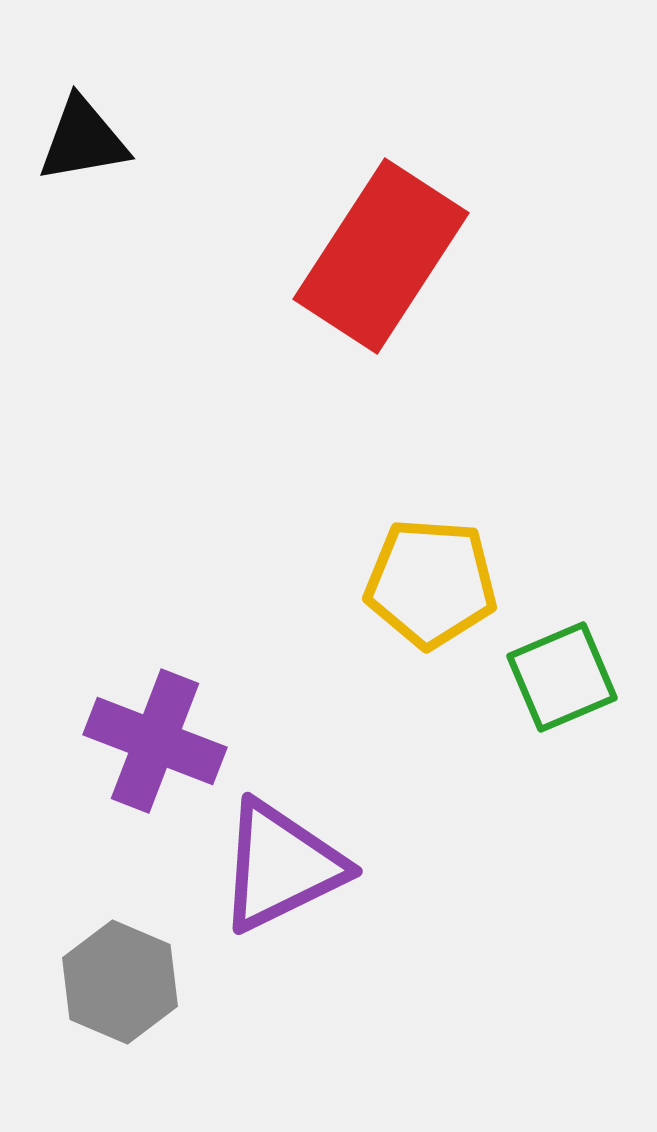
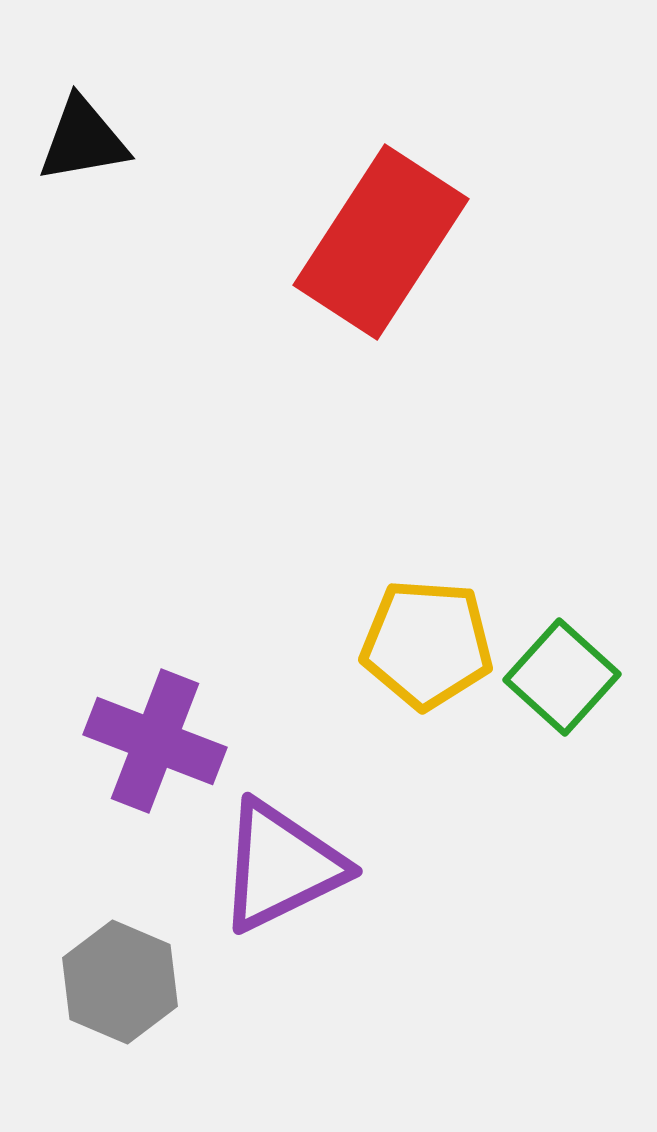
red rectangle: moved 14 px up
yellow pentagon: moved 4 px left, 61 px down
green square: rotated 25 degrees counterclockwise
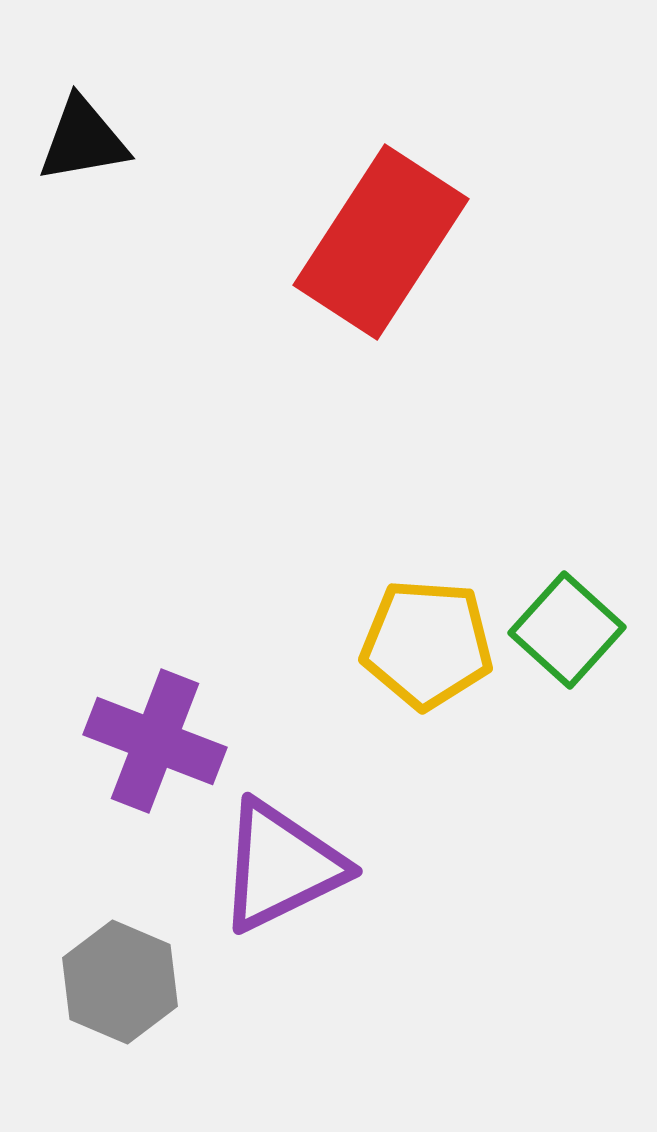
green square: moved 5 px right, 47 px up
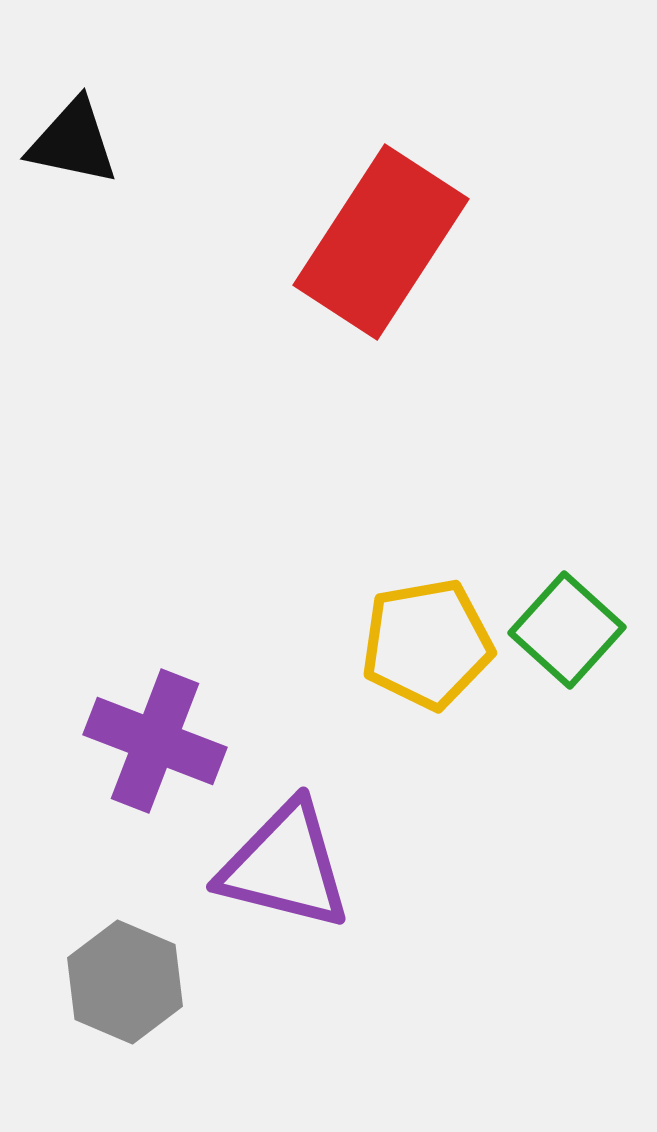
black triangle: moved 10 px left, 2 px down; rotated 22 degrees clockwise
yellow pentagon: rotated 14 degrees counterclockwise
purple triangle: moved 4 px right; rotated 40 degrees clockwise
gray hexagon: moved 5 px right
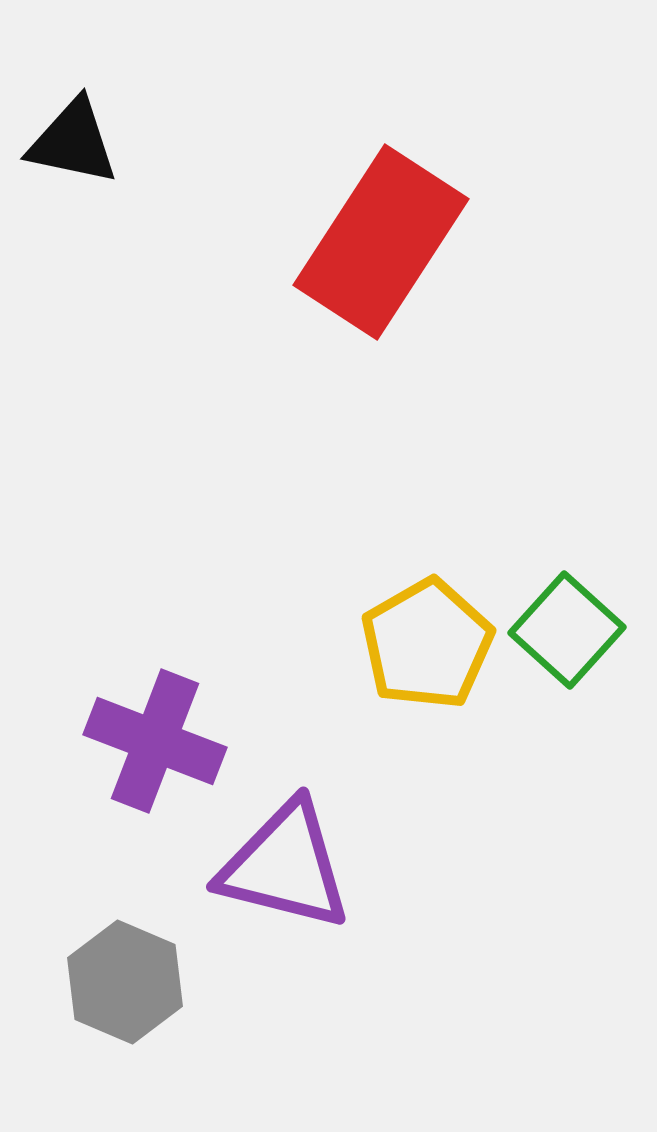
yellow pentagon: rotated 20 degrees counterclockwise
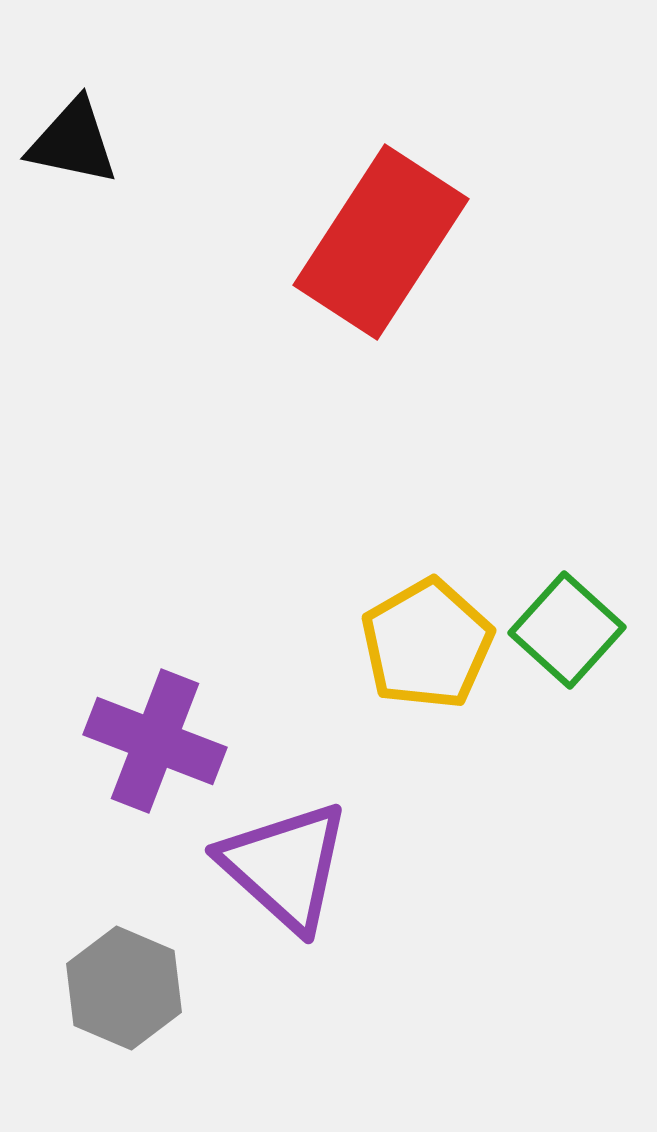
purple triangle: rotated 28 degrees clockwise
gray hexagon: moved 1 px left, 6 px down
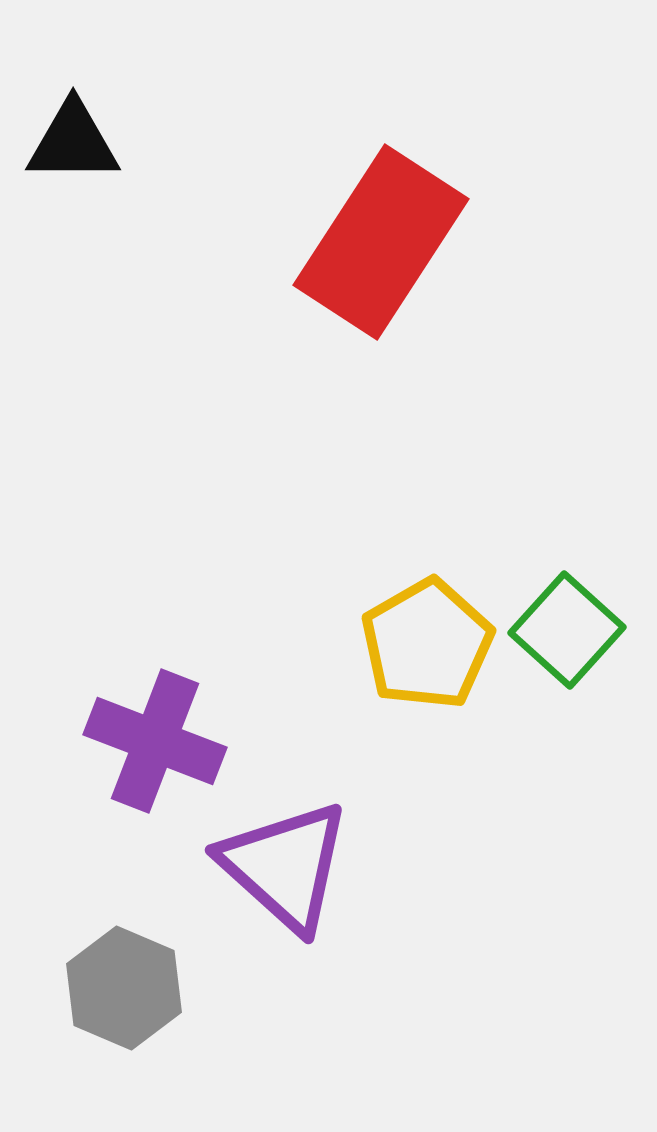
black triangle: rotated 12 degrees counterclockwise
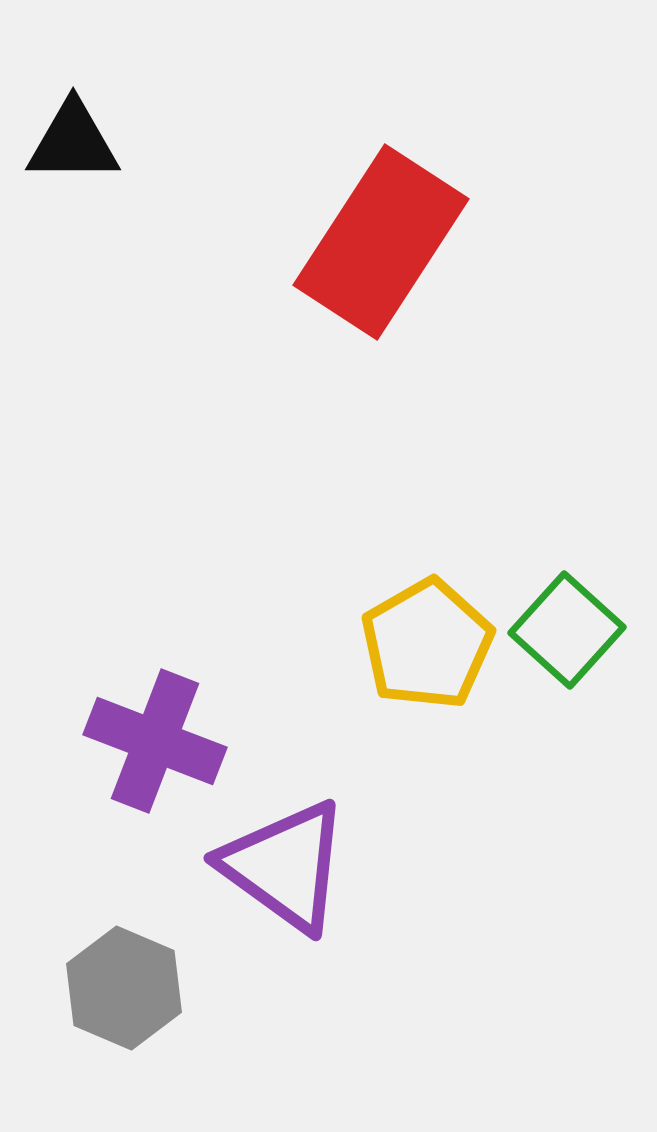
purple triangle: rotated 6 degrees counterclockwise
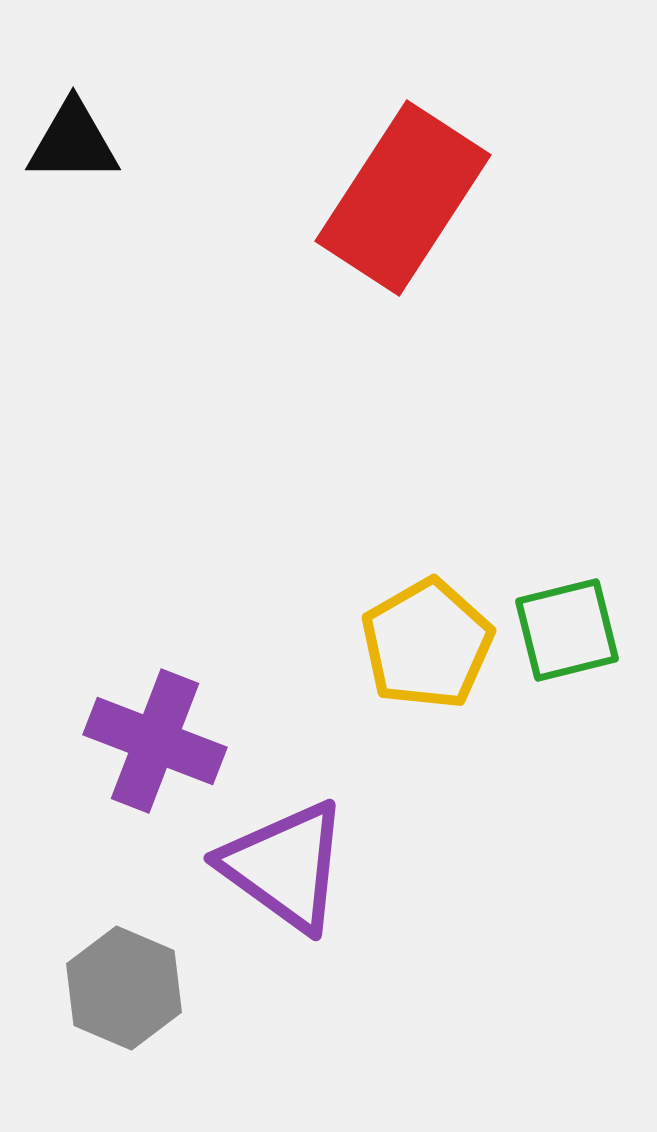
red rectangle: moved 22 px right, 44 px up
green square: rotated 34 degrees clockwise
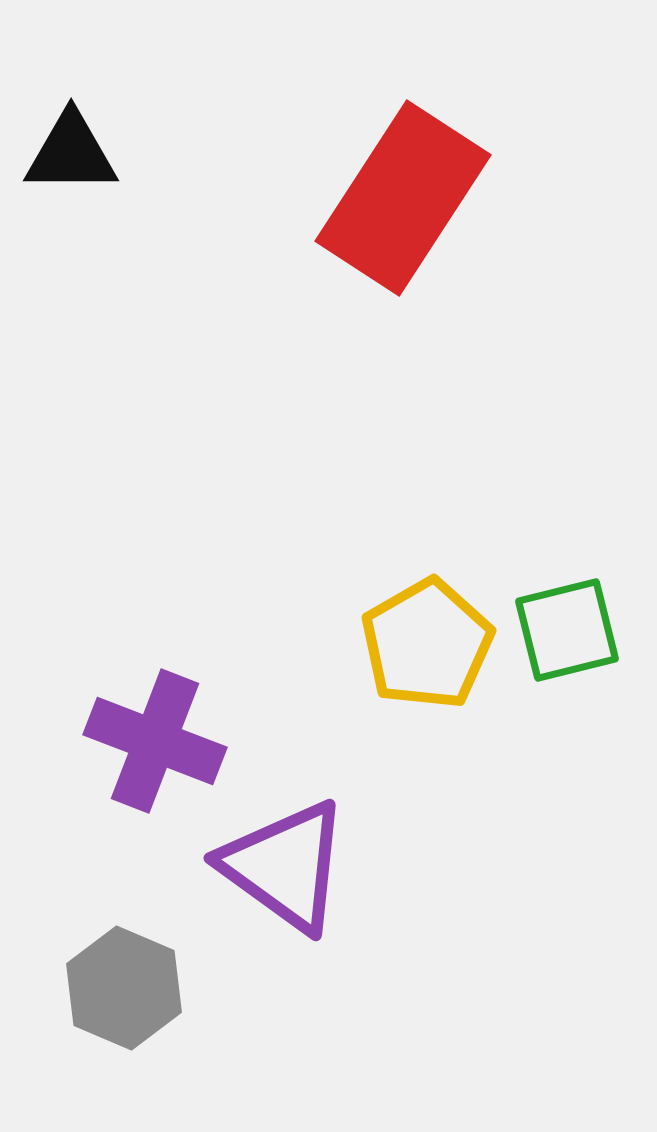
black triangle: moved 2 px left, 11 px down
